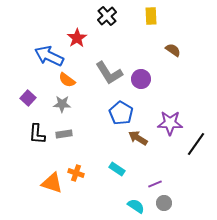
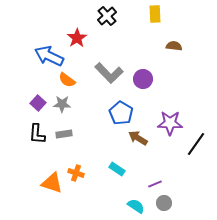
yellow rectangle: moved 4 px right, 2 px up
brown semicircle: moved 1 px right, 4 px up; rotated 28 degrees counterclockwise
gray L-shape: rotated 12 degrees counterclockwise
purple circle: moved 2 px right
purple square: moved 10 px right, 5 px down
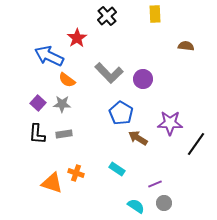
brown semicircle: moved 12 px right
